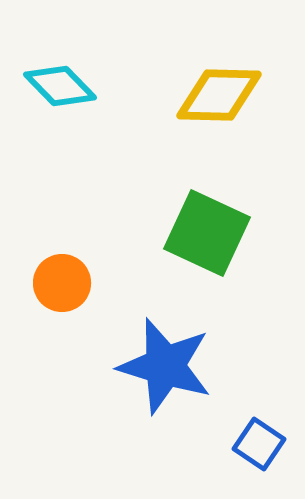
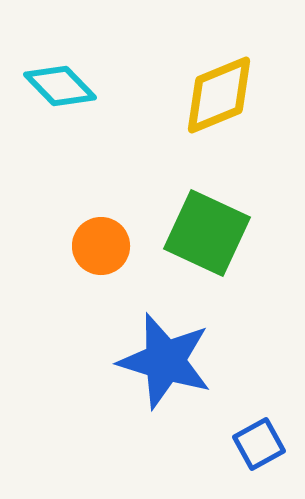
yellow diamond: rotated 24 degrees counterclockwise
orange circle: moved 39 px right, 37 px up
blue star: moved 5 px up
blue square: rotated 27 degrees clockwise
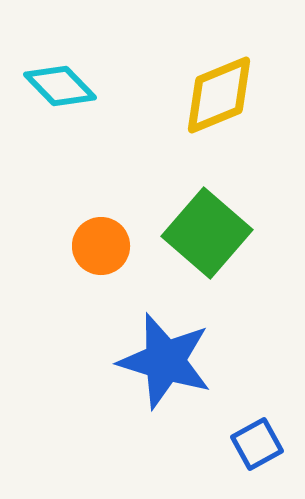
green square: rotated 16 degrees clockwise
blue square: moved 2 px left
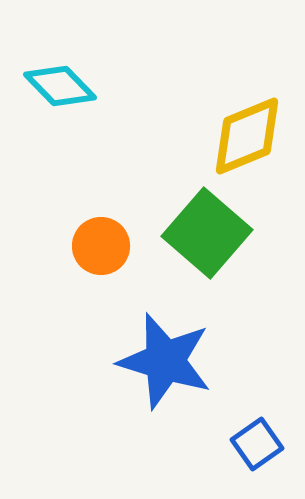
yellow diamond: moved 28 px right, 41 px down
blue square: rotated 6 degrees counterclockwise
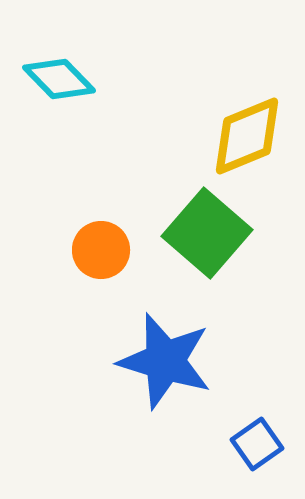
cyan diamond: moved 1 px left, 7 px up
orange circle: moved 4 px down
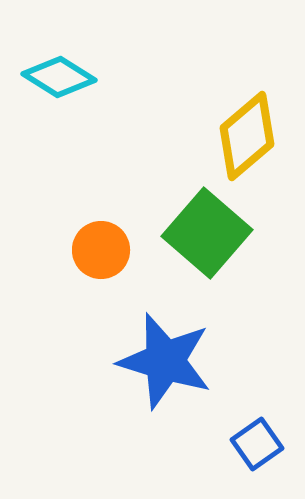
cyan diamond: moved 2 px up; rotated 14 degrees counterclockwise
yellow diamond: rotated 18 degrees counterclockwise
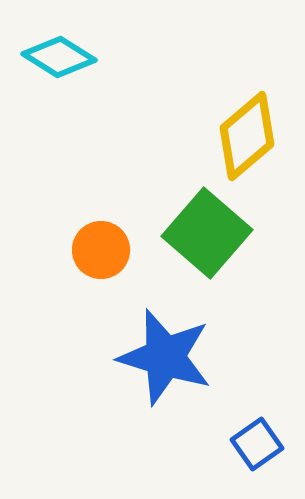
cyan diamond: moved 20 px up
blue star: moved 4 px up
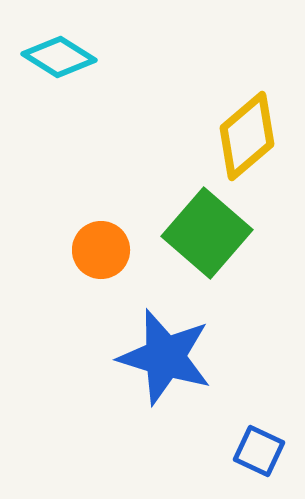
blue square: moved 2 px right, 7 px down; rotated 30 degrees counterclockwise
